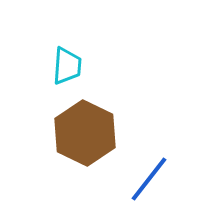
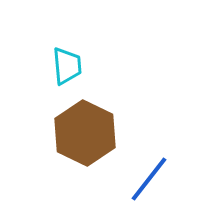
cyan trapezoid: rotated 9 degrees counterclockwise
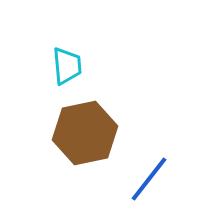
brown hexagon: rotated 22 degrees clockwise
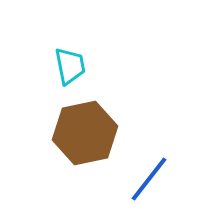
cyan trapezoid: moved 3 px right; rotated 6 degrees counterclockwise
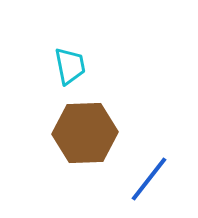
brown hexagon: rotated 10 degrees clockwise
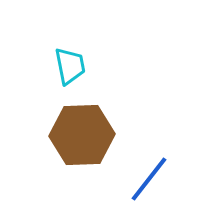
brown hexagon: moved 3 px left, 2 px down
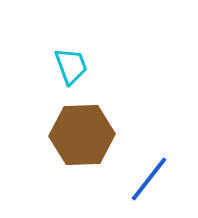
cyan trapezoid: moved 1 px right; rotated 9 degrees counterclockwise
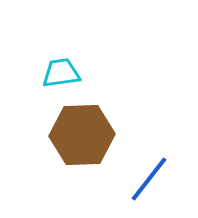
cyan trapezoid: moved 10 px left, 7 px down; rotated 78 degrees counterclockwise
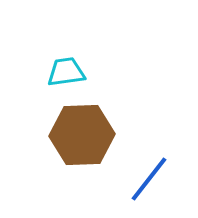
cyan trapezoid: moved 5 px right, 1 px up
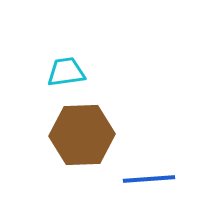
blue line: rotated 48 degrees clockwise
